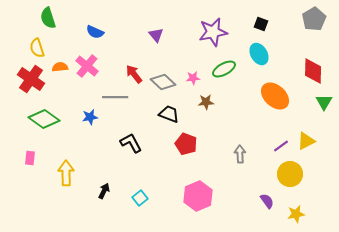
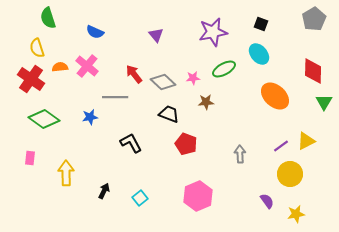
cyan ellipse: rotated 10 degrees counterclockwise
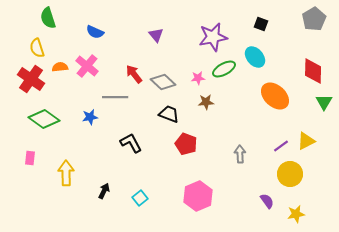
purple star: moved 5 px down
cyan ellipse: moved 4 px left, 3 px down
pink star: moved 5 px right
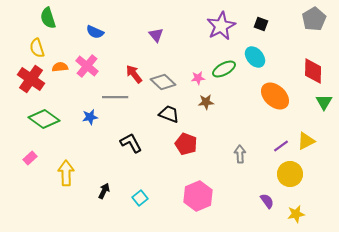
purple star: moved 8 px right, 11 px up; rotated 16 degrees counterclockwise
pink rectangle: rotated 40 degrees clockwise
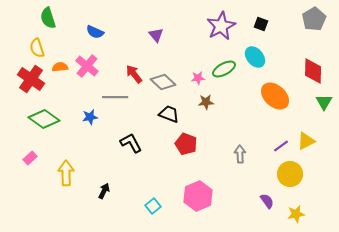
cyan square: moved 13 px right, 8 px down
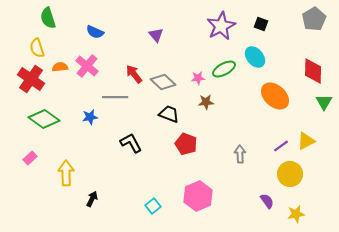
black arrow: moved 12 px left, 8 px down
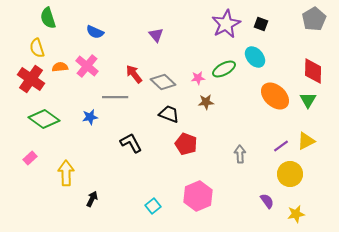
purple star: moved 5 px right, 2 px up
green triangle: moved 16 px left, 2 px up
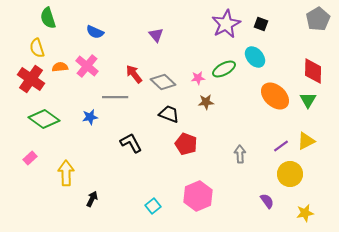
gray pentagon: moved 4 px right
yellow star: moved 9 px right, 1 px up
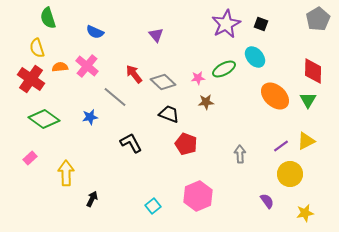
gray line: rotated 40 degrees clockwise
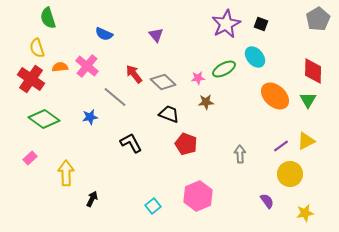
blue semicircle: moved 9 px right, 2 px down
